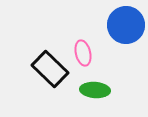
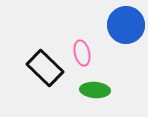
pink ellipse: moved 1 px left
black rectangle: moved 5 px left, 1 px up
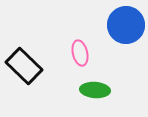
pink ellipse: moved 2 px left
black rectangle: moved 21 px left, 2 px up
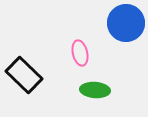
blue circle: moved 2 px up
black rectangle: moved 9 px down
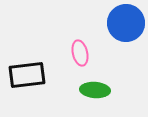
black rectangle: moved 3 px right; rotated 51 degrees counterclockwise
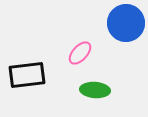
pink ellipse: rotated 55 degrees clockwise
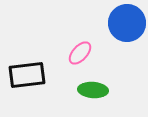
blue circle: moved 1 px right
green ellipse: moved 2 px left
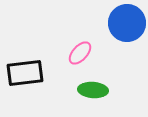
black rectangle: moved 2 px left, 2 px up
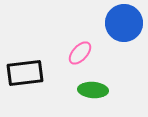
blue circle: moved 3 px left
